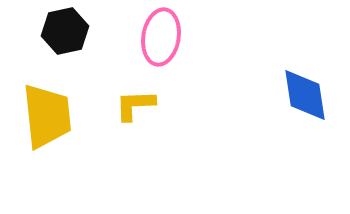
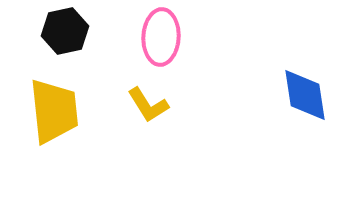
pink ellipse: rotated 6 degrees counterclockwise
yellow L-shape: moved 13 px right; rotated 120 degrees counterclockwise
yellow trapezoid: moved 7 px right, 5 px up
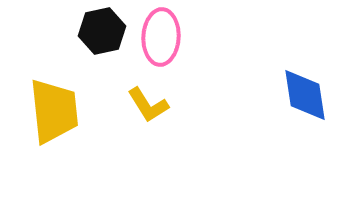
black hexagon: moved 37 px right
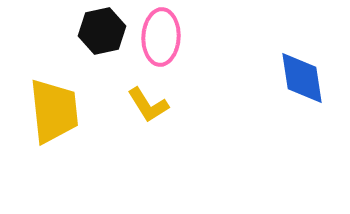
blue diamond: moved 3 px left, 17 px up
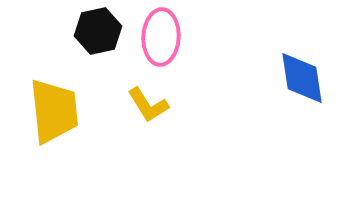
black hexagon: moved 4 px left
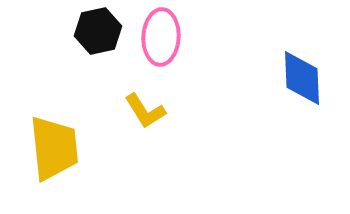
blue diamond: rotated 6 degrees clockwise
yellow L-shape: moved 3 px left, 6 px down
yellow trapezoid: moved 37 px down
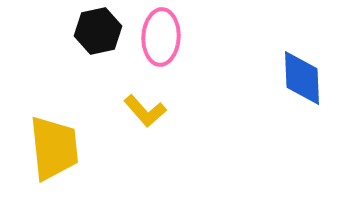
yellow L-shape: rotated 9 degrees counterclockwise
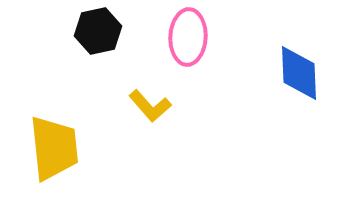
pink ellipse: moved 27 px right
blue diamond: moved 3 px left, 5 px up
yellow L-shape: moved 5 px right, 5 px up
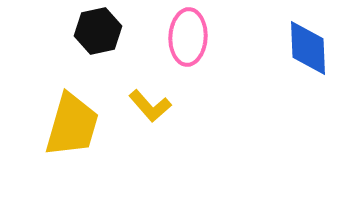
blue diamond: moved 9 px right, 25 px up
yellow trapezoid: moved 18 px right, 23 px up; rotated 22 degrees clockwise
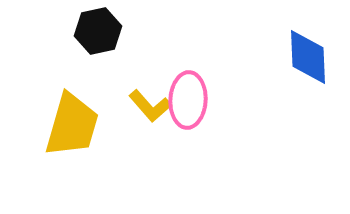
pink ellipse: moved 63 px down
blue diamond: moved 9 px down
